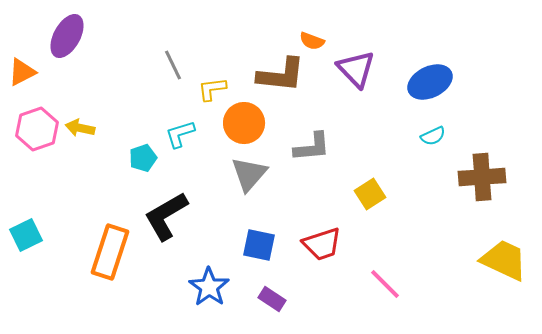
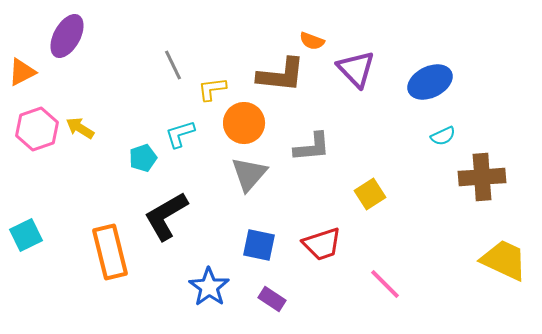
yellow arrow: rotated 20 degrees clockwise
cyan semicircle: moved 10 px right
orange rectangle: rotated 32 degrees counterclockwise
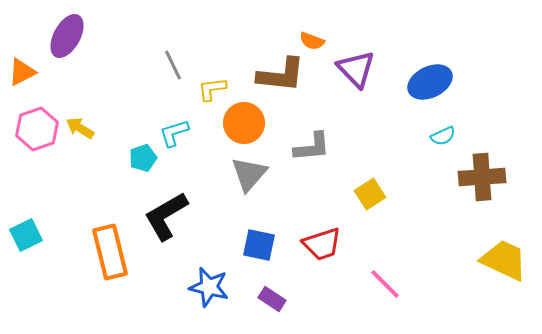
cyan L-shape: moved 6 px left, 1 px up
blue star: rotated 21 degrees counterclockwise
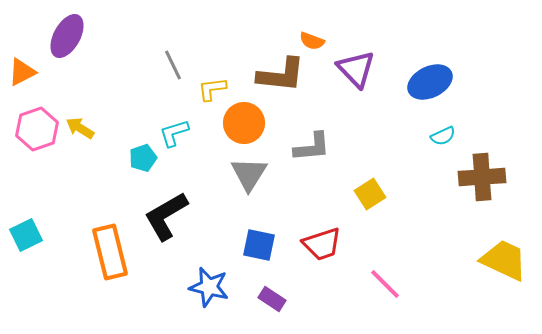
gray triangle: rotated 9 degrees counterclockwise
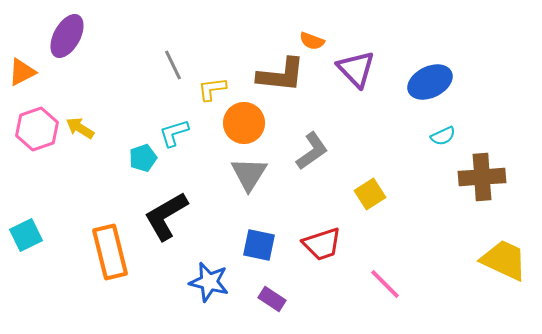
gray L-shape: moved 4 px down; rotated 30 degrees counterclockwise
blue star: moved 5 px up
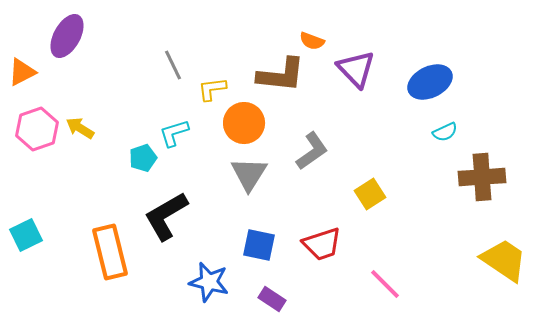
cyan semicircle: moved 2 px right, 4 px up
yellow trapezoid: rotated 9 degrees clockwise
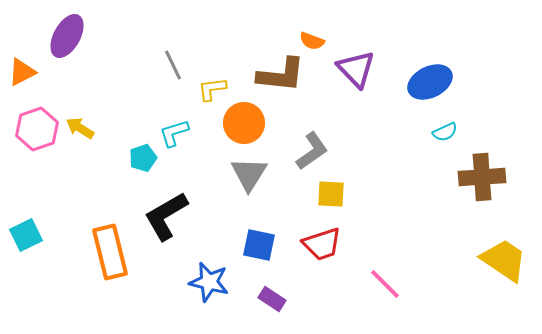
yellow square: moved 39 px left; rotated 36 degrees clockwise
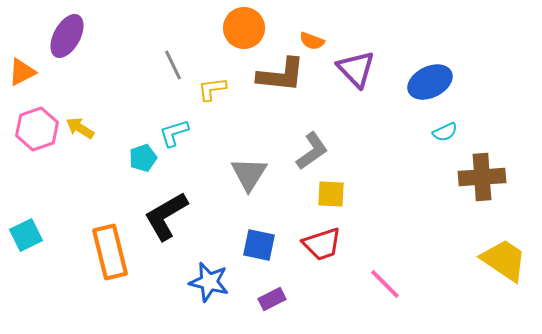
orange circle: moved 95 px up
purple rectangle: rotated 60 degrees counterclockwise
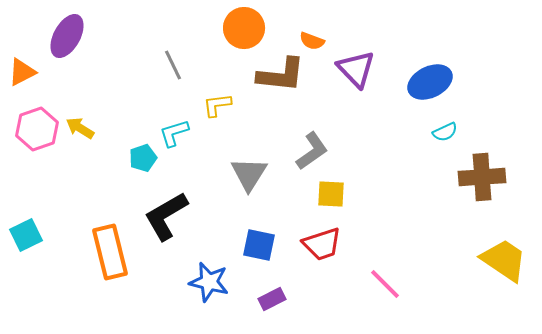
yellow L-shape: moved 5 px right, 16 px down
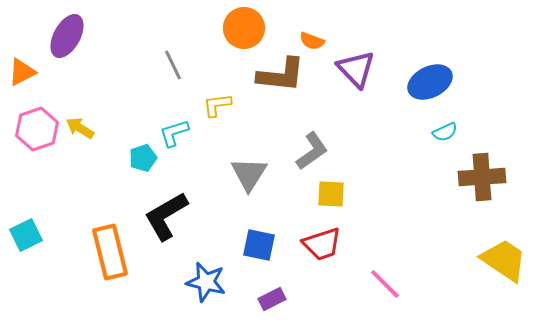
blue star: moved 3 px left
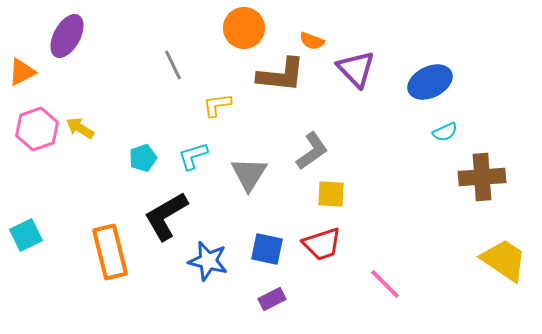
cyan L-shape: moved 19 px right, 23 px down
blue square: moved 8 px right, 4 px down
blue star: moved 2 px right, 21 px up
